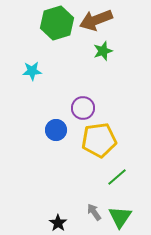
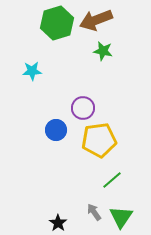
green star: rotated 30 degrees clockwise
green line: moved 5 px left, 3 px down
green triangle: moved 1 px right
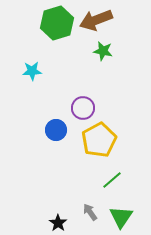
yellow pentagon: rotated 20 degrees counterclockwise
gray arrow: moved 4 px left
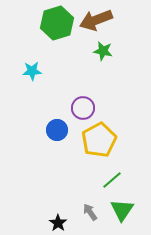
blue circle: moved 1 px right
green triangle: moved 1 px right, 7 px up
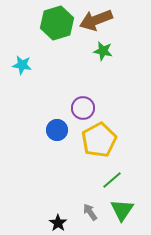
cyan star: moved 10 px left, 6 px up; rotated 12 degrees clockwise
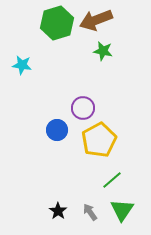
black star: moved 12 px up
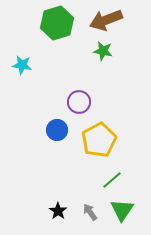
brown arrow: moved 10 px right
purple circle: moved 4 px left, 6 px up
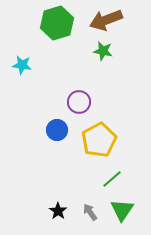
green line: moved 1 px up
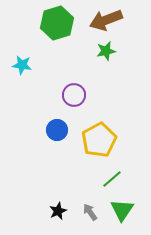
green star: moved 3 px right; rotated 24 degrees counterclockwise
purple circle: moved 5 px left, 7 px up
black star: rotated 12 degrees clockwise
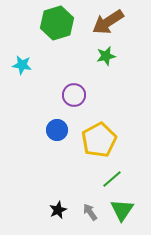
brown arrow: moved 2 px right, 2 px down; rotated 12 degrees counterclockwise
green star: moved 5 px down
black star: moved 1 px up
